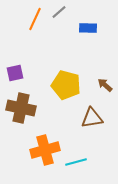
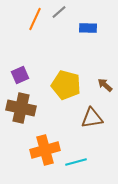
purple square: moved 5 px right, 2 px down; rotated 12 degrees counterclockwise
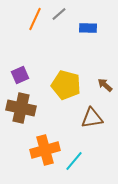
gray line: moved 2 px down
cyan line: moved 2 px left, 1 px up; rotated 35 degrees counterclockwise
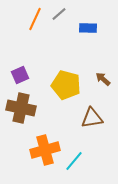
brown arrow: moved 2 px left, 6 px up
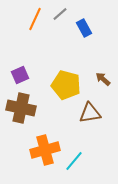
gray line: moved 1 px right
blue rectangle: moved 4 px left; rotated 60 degrees clockwise
brown triangle: moved 2 px left, 5 px up
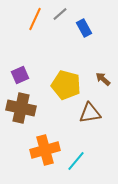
cyan line: moved 2 px right
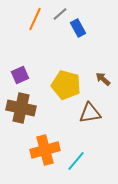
blue rectangle: moved 6 px left
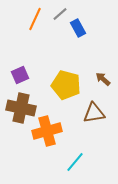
brown triangle: moved 4 px right
orange cross: moved 2 px right, 19 px up
cyan line: moved 1 px left, 1 px down
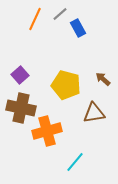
purple square: rotated 18 degrees counterclockwise
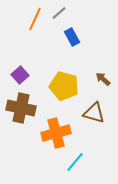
gray line: moved 1 px left, 1 px up
blue rectangle: moved 6 px left, 9 px down
yellow pentagon: moved 2 px left, 1 px down
brown triangle: rotated 25 degrees clockwise
orange cross: moved 9 px right, 2 px down
